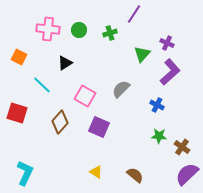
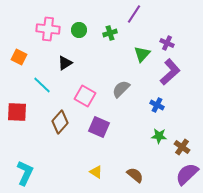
red square: moved 1 px up; rotated 15 degrees counterclockwise
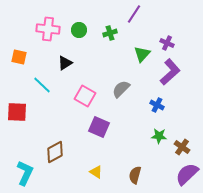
orange square: rotated 14 degrees counterclockwise
brown diamond: moved 5 px left, 30 px down; rotated 20 degrees clockwise
brown semicircle: rotated 114 degrees counterclockwise
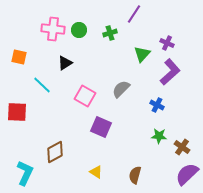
pink cross: moved 5 px right
purple square: moved 2 px right
